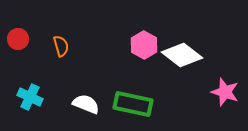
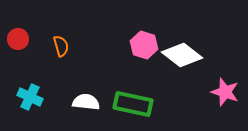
pink hexagon: rotated 12 degrees counterclockwise
white semicircle: moved 2 px up; rotated 16 degrees counterclockwise
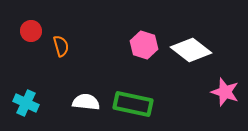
red circle: moved 13 px right, 8 px up
white diamond: moved 9 px right, 5 px up
cyan cross: moved 4 px left, 6 px down
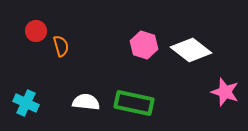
red circle: moved 5 px right
green rectangle: moved 1 px right, 1 px up
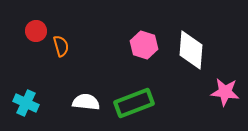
white diamond: rotated 57 degrees clockwise
pink star: rotated 12 degrees counterclockwise
green rectangle: rotated 33 degrees counterclockwise
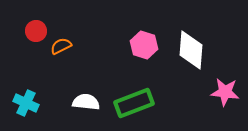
orange semicircle: rotated 100 degrees counterclockwise
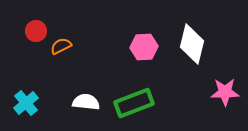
pink hexagon: moved 2 px down; rotated 20 degrees counterclockwise
white diamond: moved 1 px right, 6 px up; rotated 9 degrees clockwise
pink star: rotated 8 degrees counterclockwise
cyan cross: rotated 25 degrees clockwise
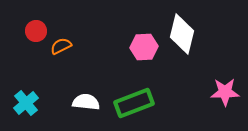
white diamond: moved 10 px left, 10 px up
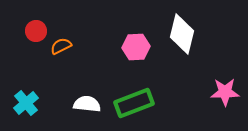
pink hexagon: moved 8 px left
white semicircle: moved 1 px right, 2 px down
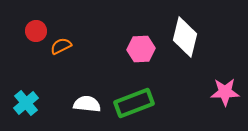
white diamond: moved 3 px right, 3 px down
pink hexagon: moved 5 px right, 2 px down
